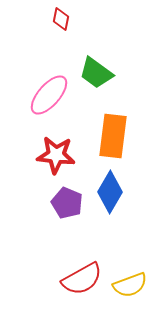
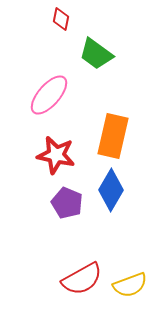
green trapezoid: moved 19 px up
orange rectangle: rotated 6 degrees clockwise
red star: rotated 6 degrees clockwise
blue diamond: moved 1 px right, 2 px up
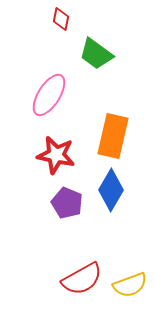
pink ellipse: rotated 9 degrees counterclockwise
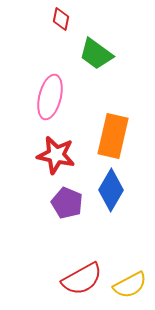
pink ellipse: moved 1 px right, 2 px down; rotated 18 degrees counterclockwise
yellow semicircle: rotated 8 degrees counterclockwise
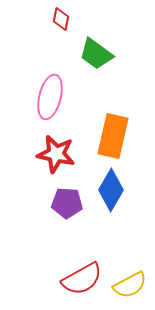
red star: moved 1 px up
purple pentagon: rotated 20 degrees counterclockwise
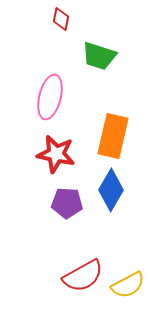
green trapezoid: moved 3 px right, 2 px down; rotated 18 degrees counterclockwise
red semicircle: moved 1 px right, 3 px up
yellow semicircle: moved 2 px left
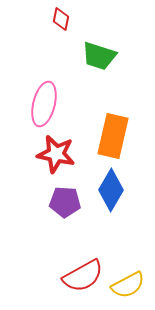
pink ellipse: moved 6 px left, 7 px down
purple pentagon: moved 2 px left, 1 px up
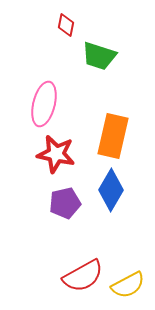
red diamond: moved 5 px right, 6 px down
purple pentagon: moved 1 px down; rotated 16 degrees counterclockwise
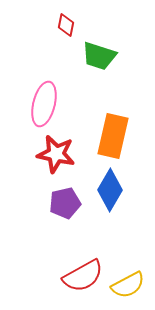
blue diamond: moved 1 px left
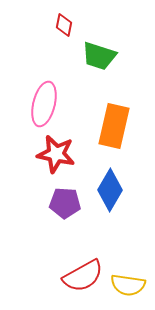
red diamond: moved 2 px left
orange rectangle: moved 1 px right, 10 px up
purple pentagon: rotated 16 degrees clockwise
yellow semicircle: rotated 36 degrees clockwise
